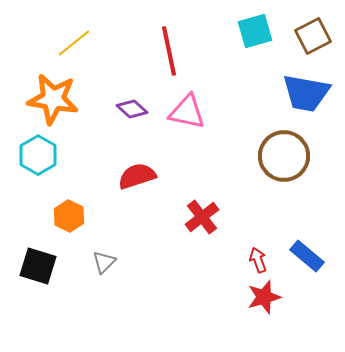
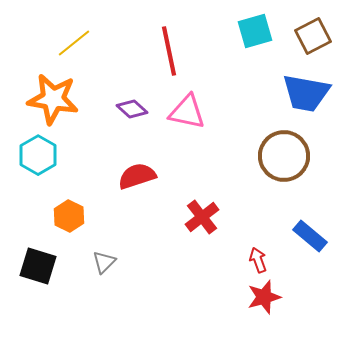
blue rectangle: moved 3 px right, 20 px up
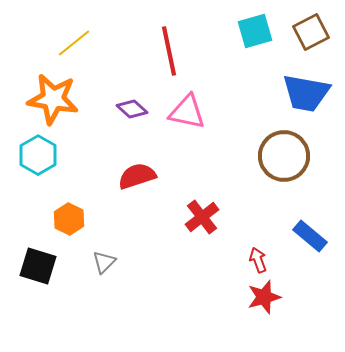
brown square: moved 2 px left, 4 px up
orange hexagon: moved 3 px down
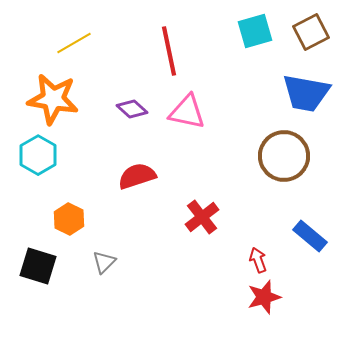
yellow line: rotated 9 degrees clockwise
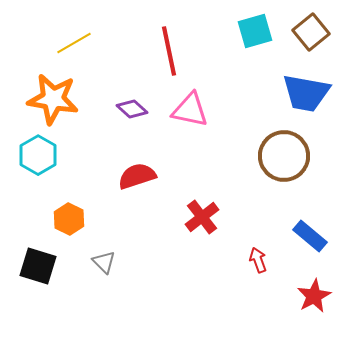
brown square: rotated 12 degrees counterclockwise
pink triangle: moved 3 px right, 2 px up
gray triangle: rotated 30 degrees counterclockwise
red star: moved 50 px right, 1 px up; rotated 12 degrees counterclockwise
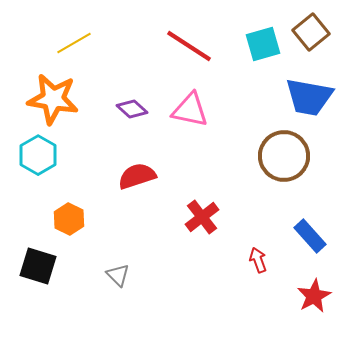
cyan square: moved 8 px right, 13 px down
red line: moved 20 px right, 5 px up; rotated 45 degrees counterclockwise
blue trapezoid: moved 3 px right, 4 px down
blue rectangle: rotated 8 degrees clockwise
gray triangle: moved 14 px right, 13 px down
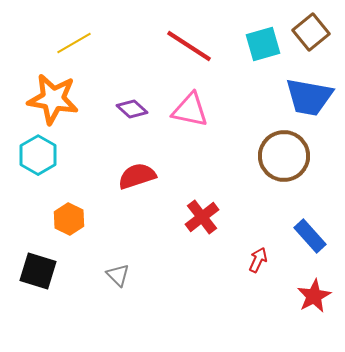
red arrow: rotated 45 degrees clockwise
black square: moved 5 px down
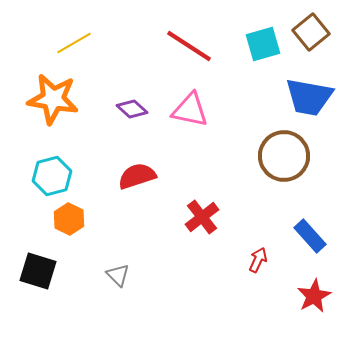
cyan hexagon: moved 14 px right, 21 px down; rotated 15 degrees clockwise
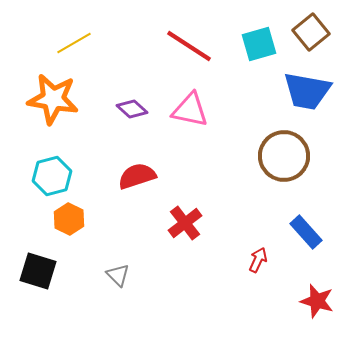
cyan square: moved 4 px left
blue trapezoid: moved 2 px left, 6 px up
red cross: moved 17 px left, 6 px down
blue rectangle: moved 4 px left, 4 px up
red star: moved 3 px right, 5 px down; rotated 28 degrees counterclockwise
